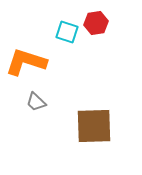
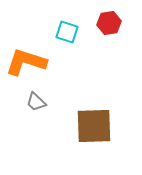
red hexagon: moved 13 px right
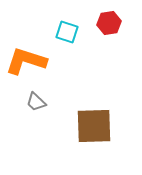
orange L-shape: moved 1 px up
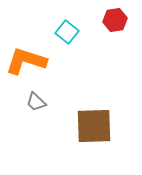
red hexagon: moved 6 px right, 3 px up
cyan square: rotated 20 degrees clockwise
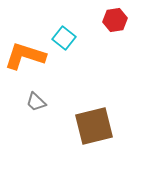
cyan square: moved 3 px left, 6 px down
orange L-shape: moved 1 px left, 5 px up
brown square: rotated 12 degrees counterclockwise
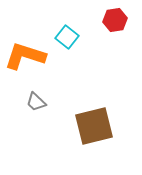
cyan square: moved 3 px right, 1 px up
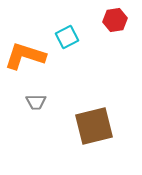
cyan square: rotated 25 degrees clockwise
gray trapezoid: rotated 45 degrees counterclockwise
